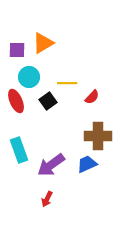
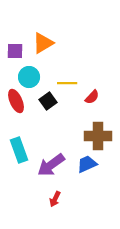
purple square: moved 2 px left, 1 px down
red arrow: moved 8 px right
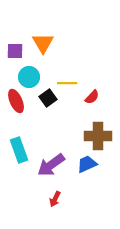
orange triangle: rotated 30 degrees counterclockwise
black square: moved 3 px up
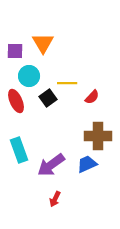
cyan circle: moved 1 px up
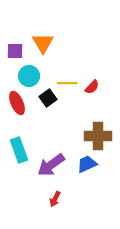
red semicircle: moved 10 px up
red ellipse: moved 1 px right, 2 px down
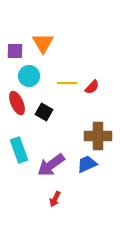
black square: moved 4 px left, 14 px down; rotated 24 degrees counterclockwise
